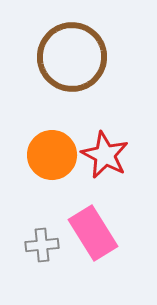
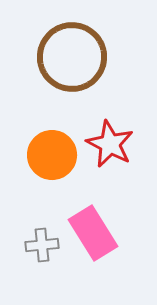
red star: moved 5 px right, 11 px up
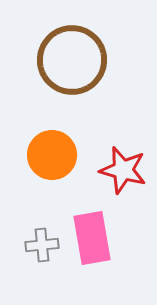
brown circle: moved 3 px down
red star: moved 13 px right, 26 px down; rotated 12 degrees counterclockwise
pink rectangle: moved 1 px left, 5 px down; rotated 22 degrees clockwise
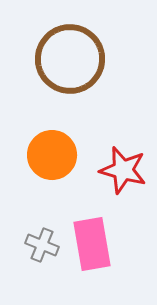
brown circle: moved 2 px left, 1 px up
pink rectangle: moved 6 px down
gray cross: rotated 28 degrees clockwise
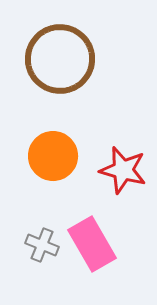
brown circle: moved 10 px left
orange circle: moved 1 px right, 1 px down
pink rectangle: rotated 20 degrees counterclockwise
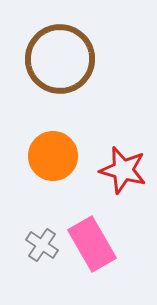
gray cross: rotated 12 degrees clockwise
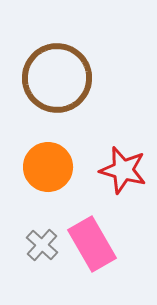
brown circle: moved 3 px left, 19 px down
orange circle: moved 5 px left, 11 px down
gray cross: rotated 8 degrees clockwise
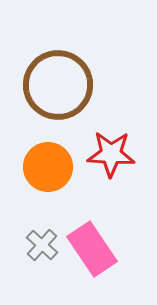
brown circle: moved 1 px right, 7 px down
red star: moved 12 px left, 16 px up; rotated 12 degrees counterclockwise
pink rectangle: moved 5 px down; rotated 4 degrees counterclockwise
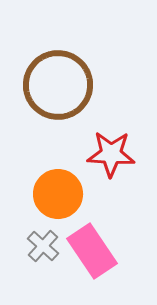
orange circle: moved 10 px right, 27 px down
gray cross: moved 1 px right, 1 px down
pink rectangle: moved 2 px down
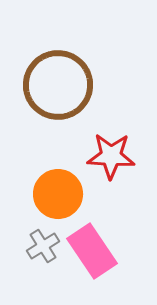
red star: moved 2 px down
gray cross: rotated 16 degrees clockwise
